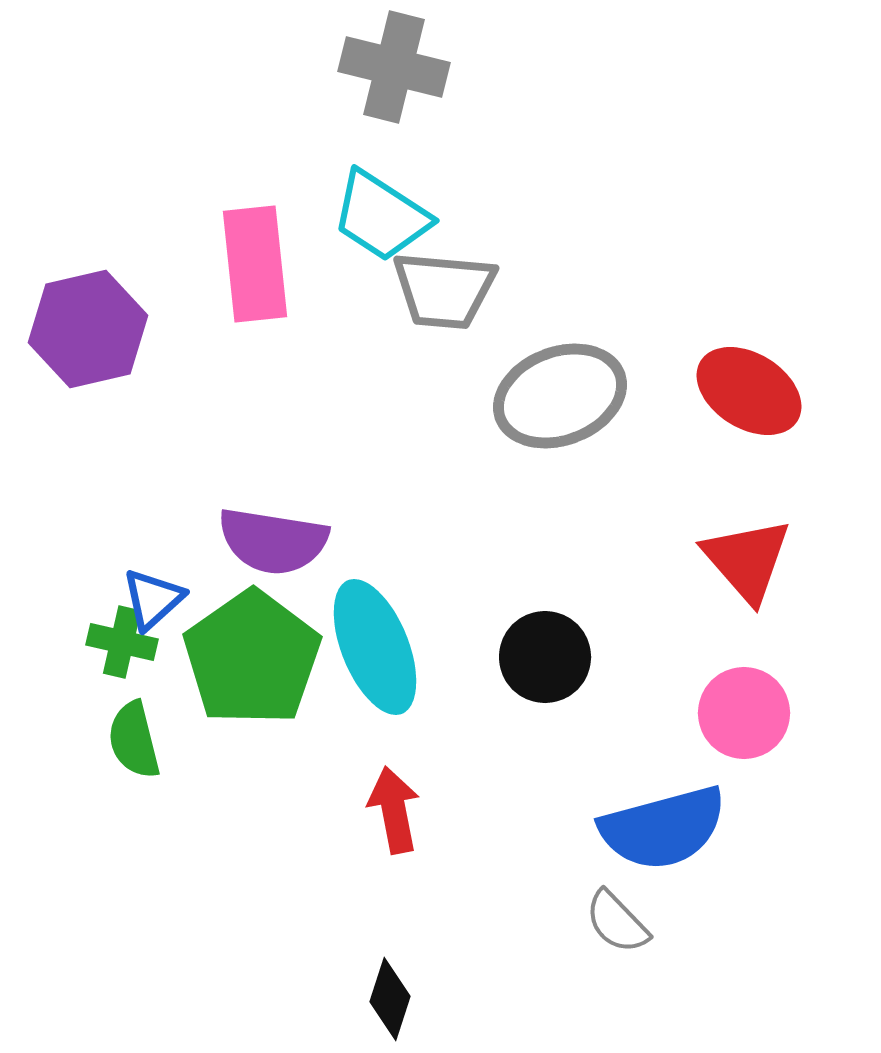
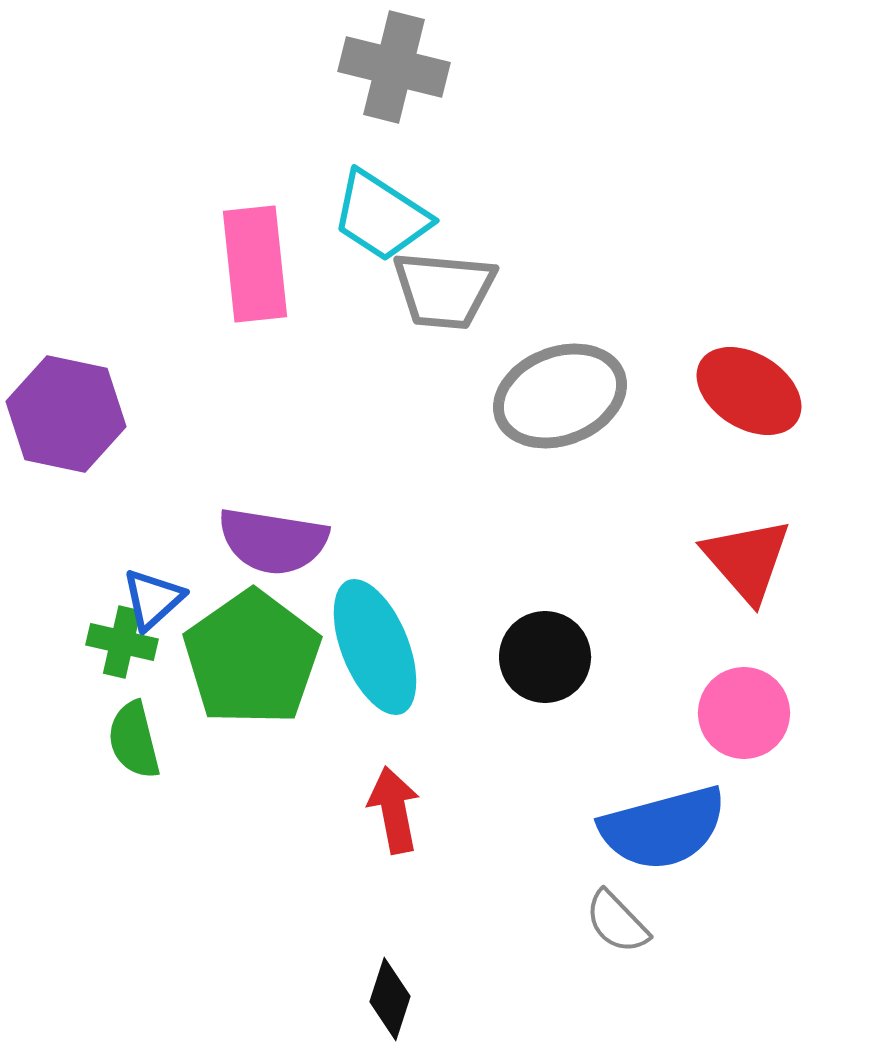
purple hexagon: moved 22 px left, 85 px down; rotated 25 degrees clockwise
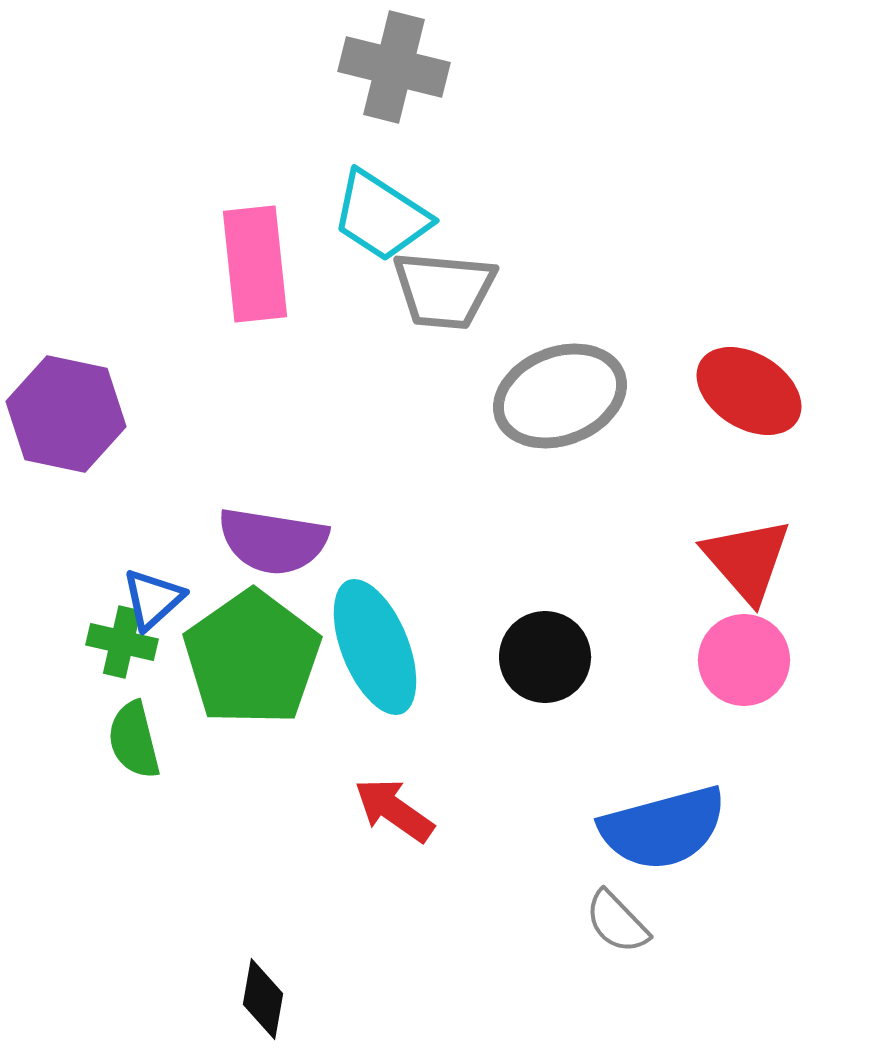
pink circle: moved 53 px up
red arrow: rotated 44 degrees counterclockwise
black diamond: moved 127 px left; rotated 8 degrees counterclockwise
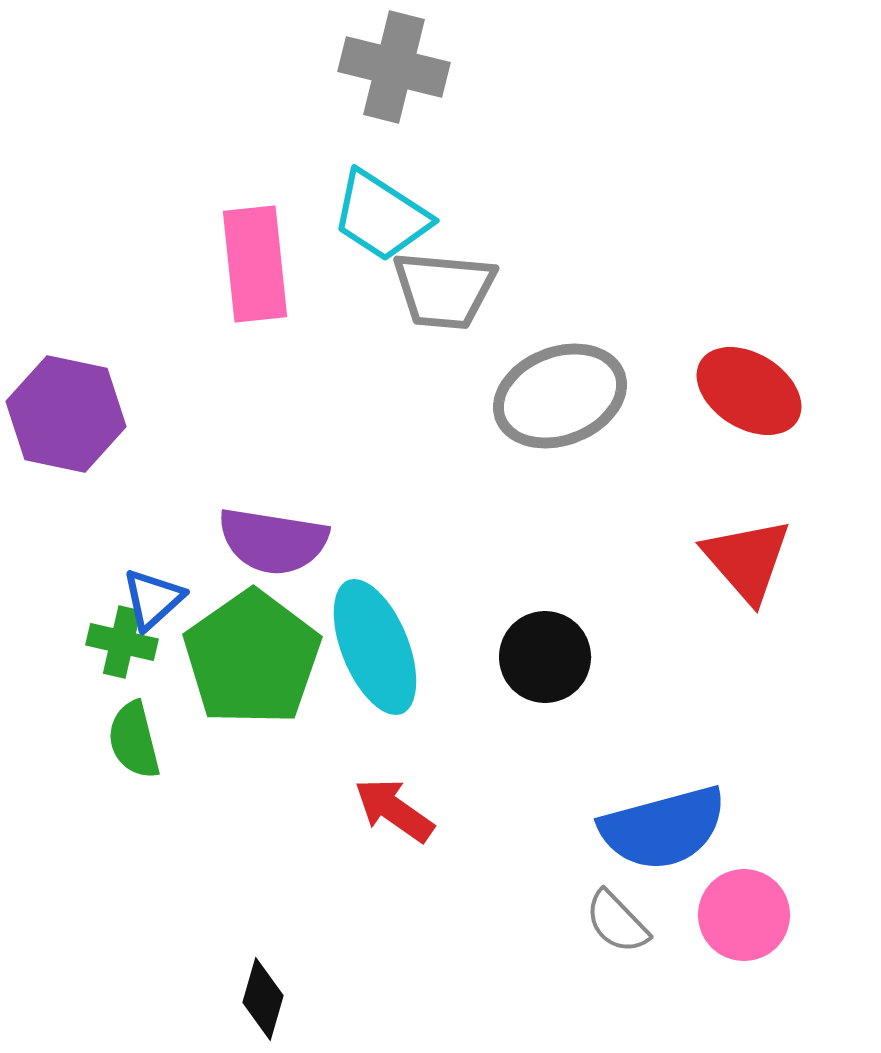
pink circle: moved 255 px down
black diamond: rotated 6 degrees clockwise
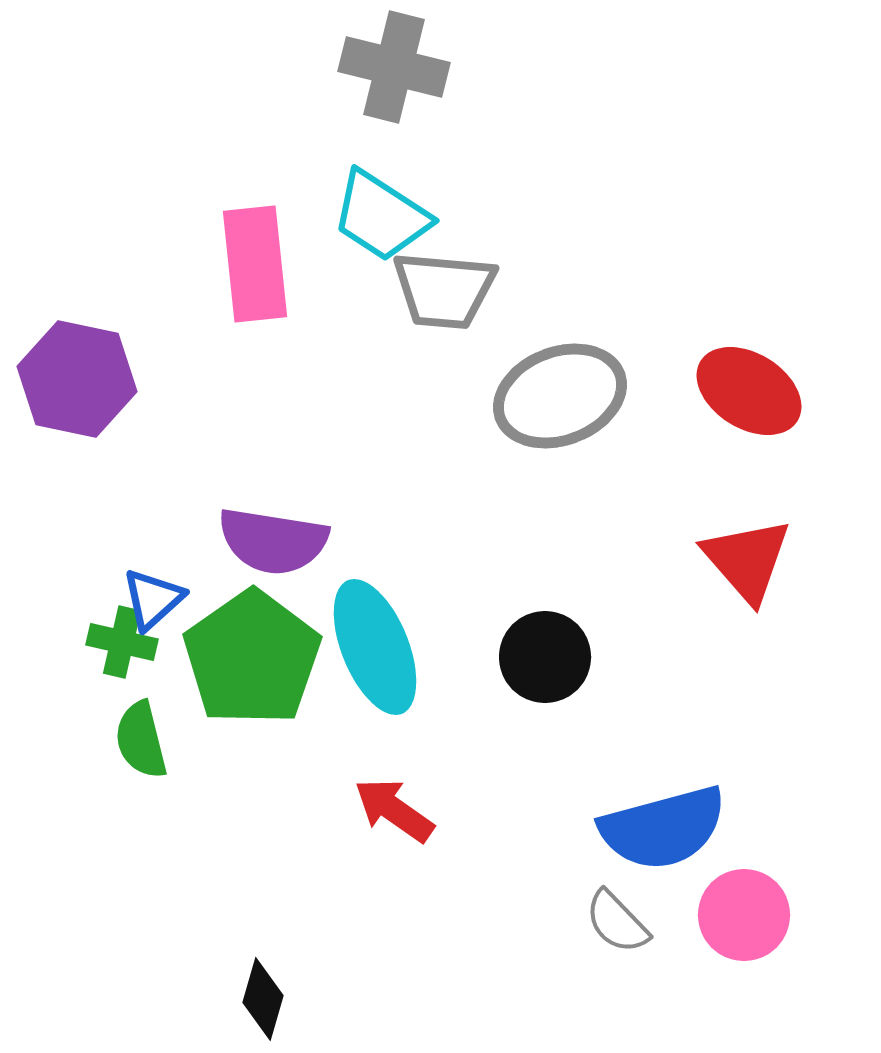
purple hexagon: moved 11 px right, 35 px up
green semicircle: moved 7 px right
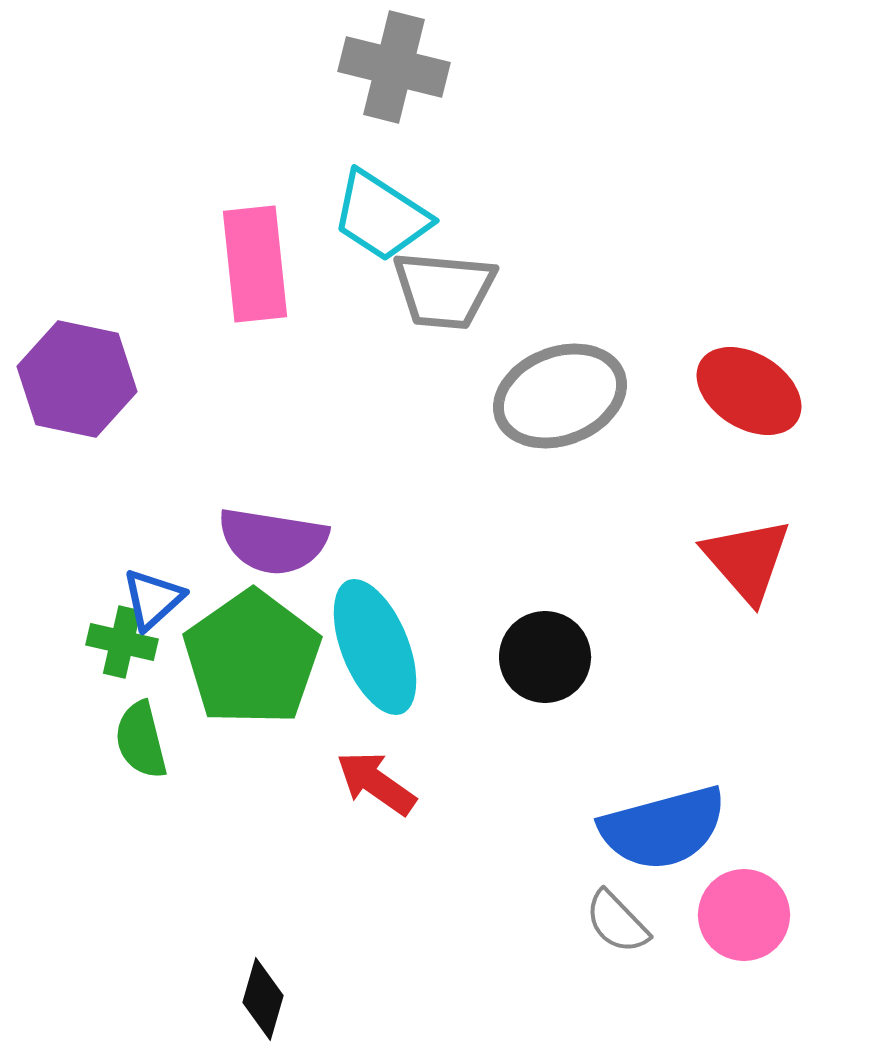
red arrow: moved 18 px left, 27 px up
